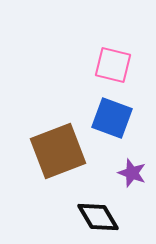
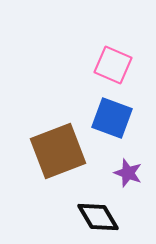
pink square: rotated 9 degrees clockwise
purple star: moved 4 px left
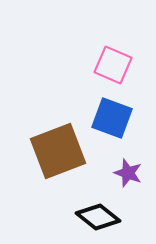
black diamond: rotated 21 degrees counterclockwise
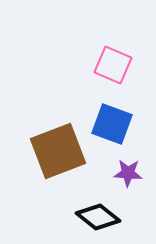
blue square: moved 6 px down
purple star: rotated 16 degrees counterclockwise
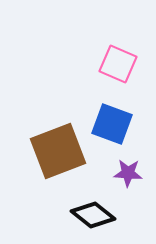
pink square: moved 5 px right, 1 px up
black diamond: moved 5 px left, 2 px up
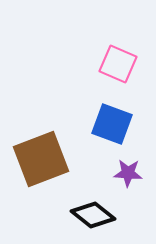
brown square: moved 17 px left, 8 px down
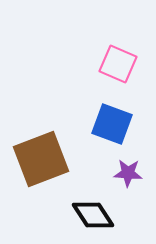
black diamond: rotated 18 degrees clockwise
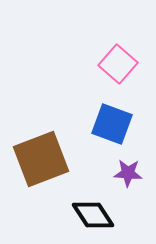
pink square: rotated 18 degrees clockwise
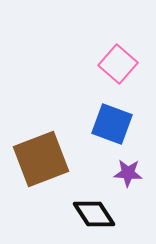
black diamond: moved 1 px right, 1 px up
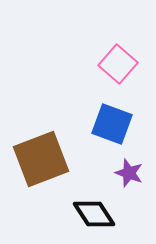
purple star: moved 1 px right; rotated 16 degrees clockwise
